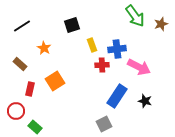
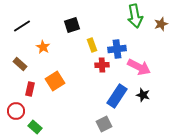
green arrow: rotated 25 degrees clockwise
orange star: moved 1 px left, 1 px up
black star: moved 2 px left, 6 px up
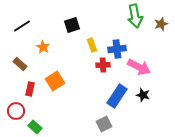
red cross: moved 1 px right
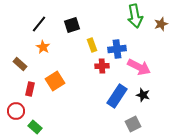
black line: moved 17 px right, 2 px up; rotated 18 degrees counterclockwise
red cross: moved 1 px left, 1 px down
gray square: moved 29 px right
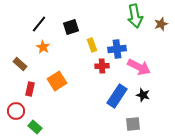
black square: moved 1 px left, 2 px down
orange square: moved 2 px right
gray square: rotated 21 degrees clockwise
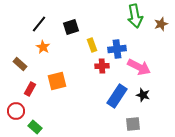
orange square: rotated 18 degrees clockwise
red rectangle: rotated 16 degrees clockwise
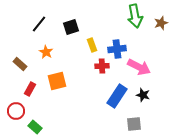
brown star: moved 1 px up
orange star: moved 3 px right, 5 px down
gray square: moved 1 px right
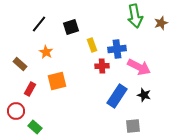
black star: moved 1 px right
gray square: moved 1 px left, 2 px down
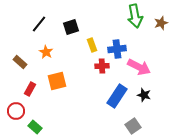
brown rectangle: moved 2 px up
gray square: rotated 28 degrees counterclockwise
